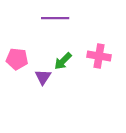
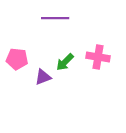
pink cross: moved 1 px left, 1 px down
green arrow: moved 2 px right, 1 px down
purple triangle: rotated 36 degrees clockwise
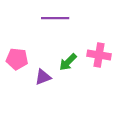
pink cross: moved 1 px right, 2 px up
green arrow: moved 3 px right
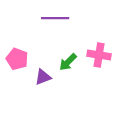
pink pentagon: rotated 15 degrees clockwise
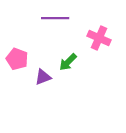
pink cross: moved 17 px up; rotated 15 degrees clockwise
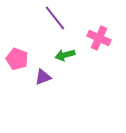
purple line: rotated 52 degrees clockwise
green arrow: moved 3 px left, 7 px up; rotated 30 degrees clockwise
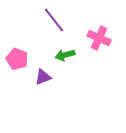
purple line: moved 1 px left, 2 px down
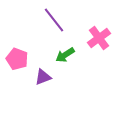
pink cross: rotated 30 degrees clockwise
green arrow: rotated 18 degrees counterclockwise
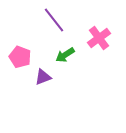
pink pentagon: moved 3 px right, 2 px up
